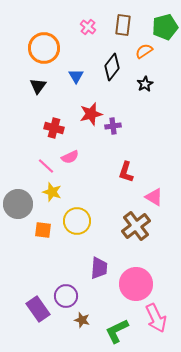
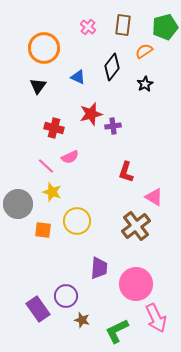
blue triangle: moved 2 px right, 1 px down; rotated 35 degrees counterclockwise
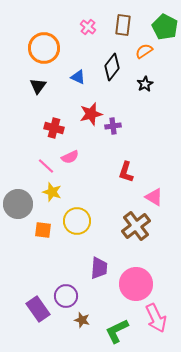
green pentagon: rotated 30 degrees counterclockwise
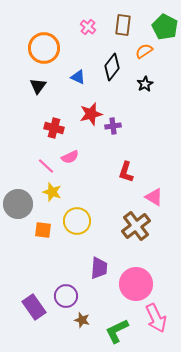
purple rectangle: moved 4 px left, 2 px up
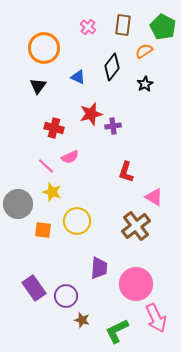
green pentagon: moved 2 px left
purple rectangle: moved 19 px up
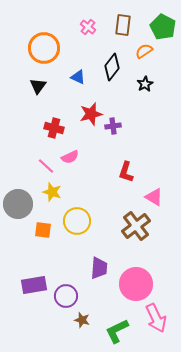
purple rectangle: moved 3 px up; rotated 65 degrees counterclockwise
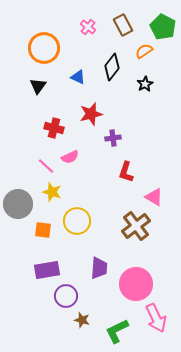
brown rectangle: rotated 35 degrees counterclockwise
purple cross: moved 12 px down
purple rectangle: moved 13 px right, 15 px up
